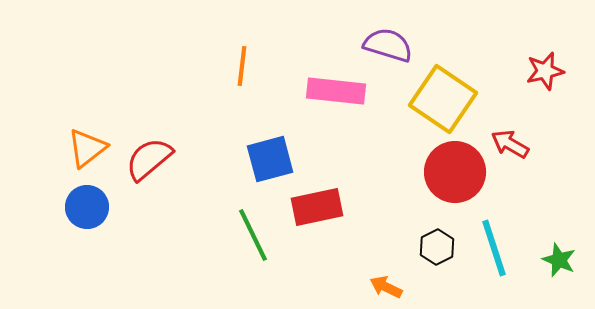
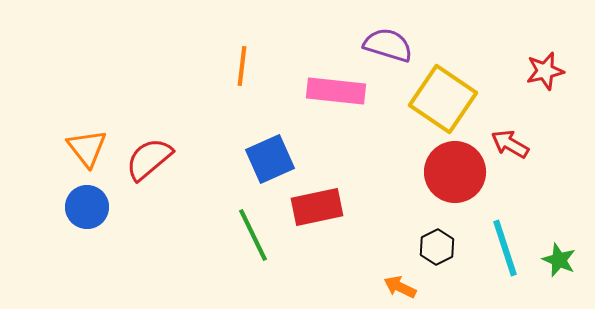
orange triangle: rotated 30 degrees counterclockwise
blue square: rotated 9 degrees counterclockwise
cyan line: moved 11 px right
orange arrow: moved 14 px right
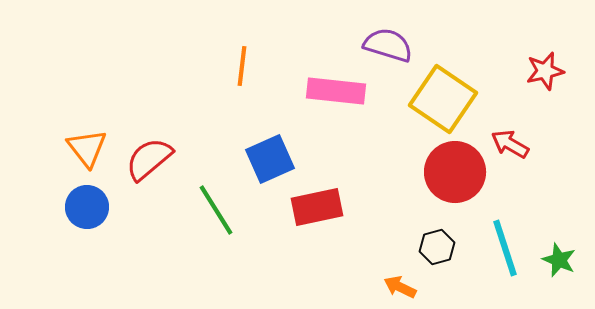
green line: moved 37 px left, 25 px up; rotated 6 degrees counterclockwise
black hexagon: rotated 12 degrees clockwise
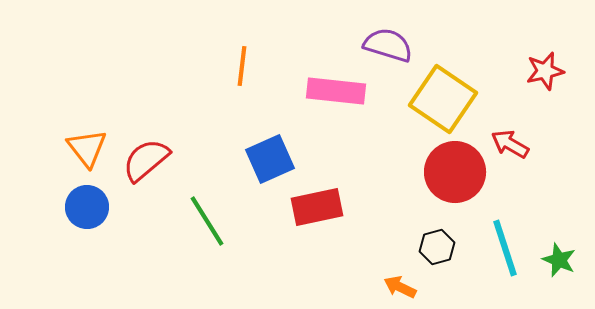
red semicircle: moved 3 px left, 1 px down
green line: moved 9 px left, 11 px down
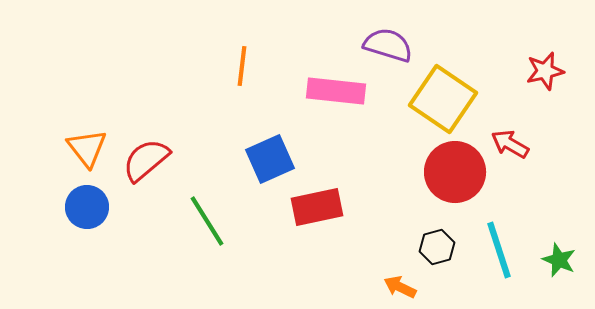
cyan line: moved 6 px left, 2 px down
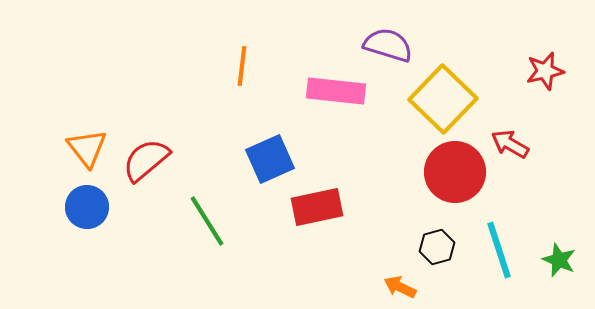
yellow square: rotated 10 degrees clockwise
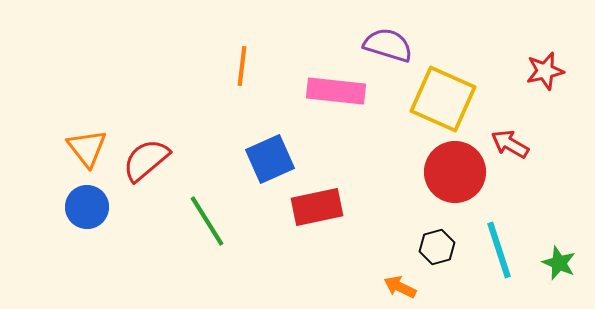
yellow square: rotated 20 degrees counterclockwise
green star: moved 3 px down
